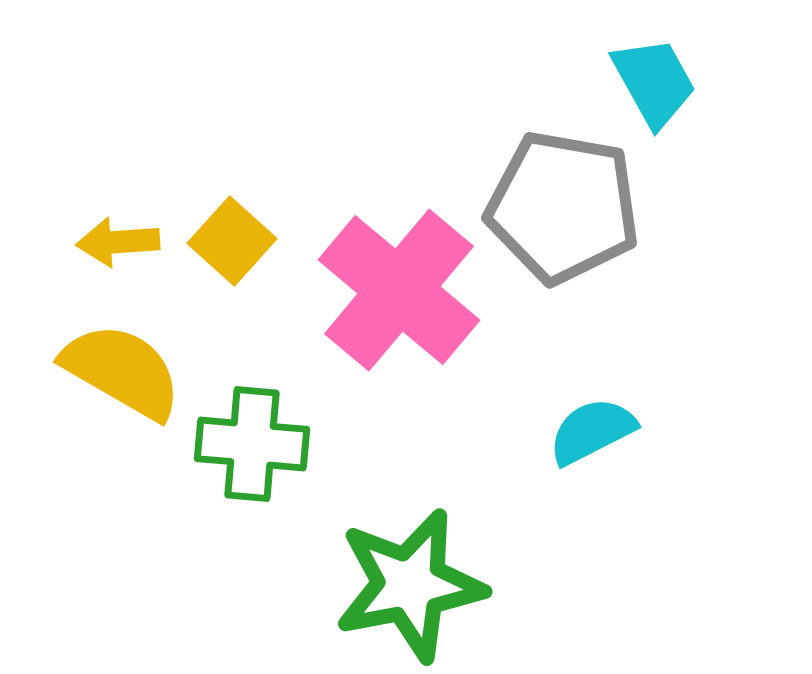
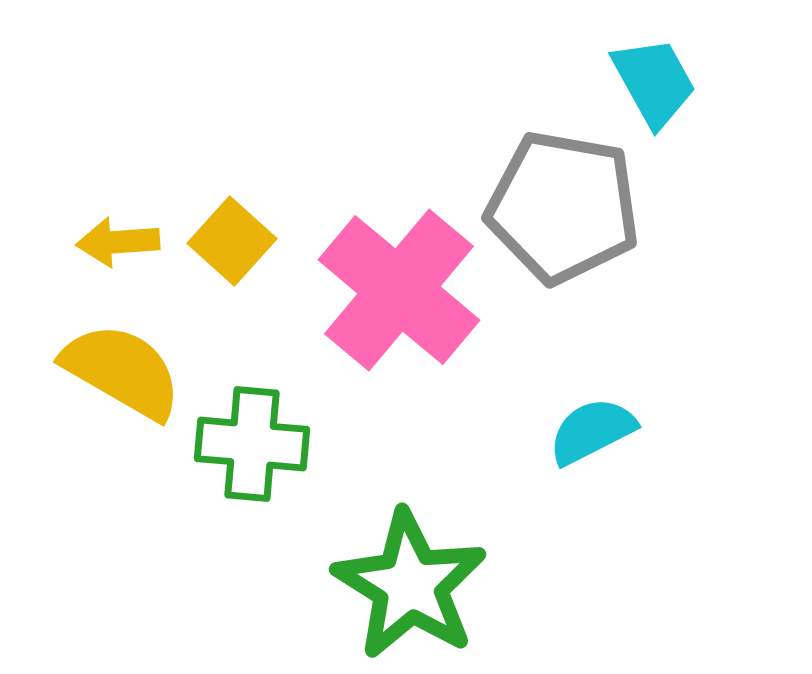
green star: rotated 29 degrees counterclockwise
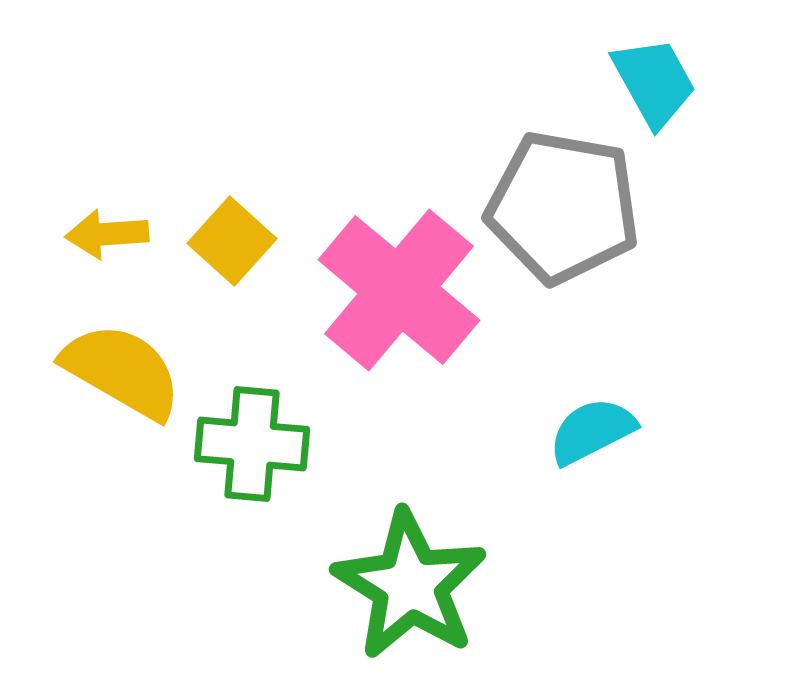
yellow arrow: moved 11 px left, 8 px up
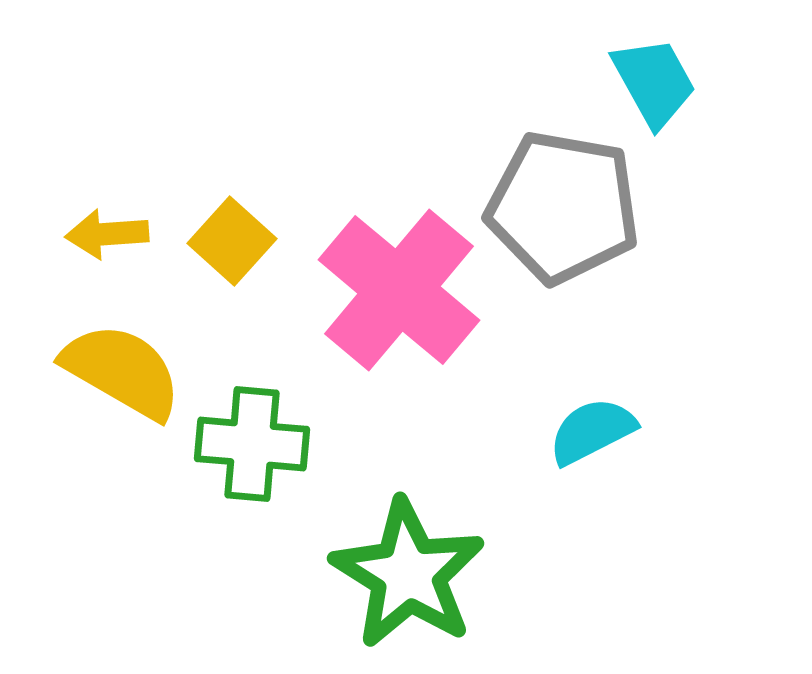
green star: moved 2 px left, 11 px up
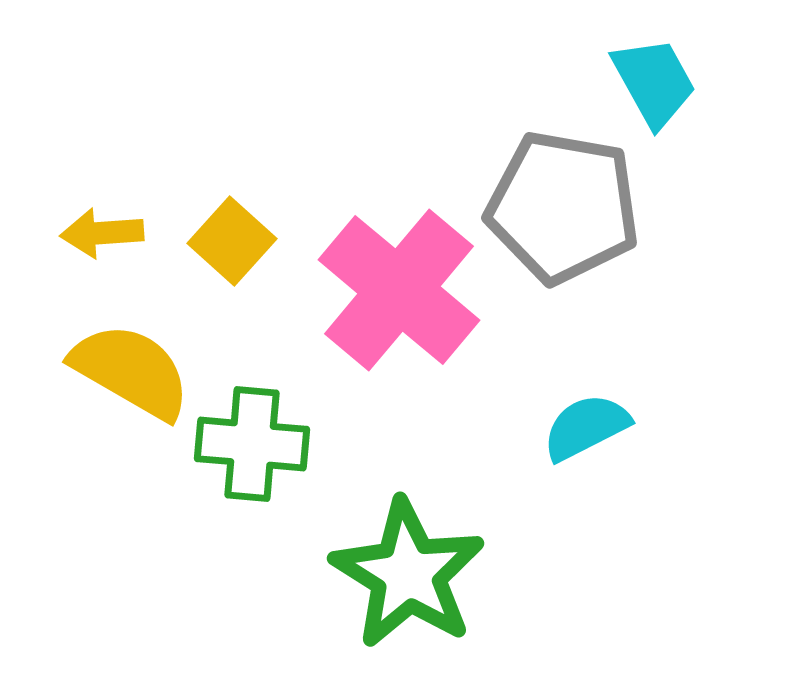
yellow arrow: moved 5 px left, 1 px up
yellow semicircle: moved 9 px right
cyan semicircle: moved 6 px left, 4 px up
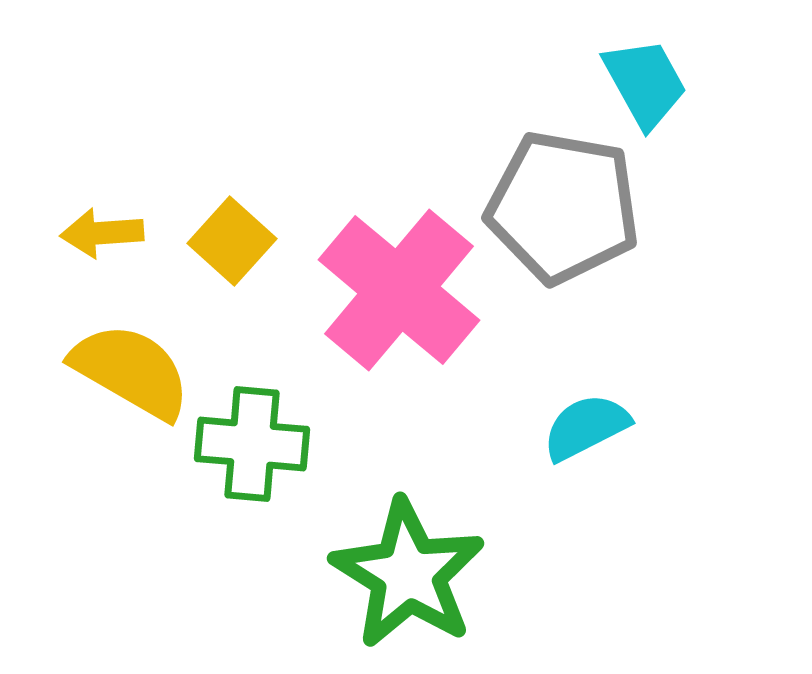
cyan trapezoid: moved 9 px left, 1 px down
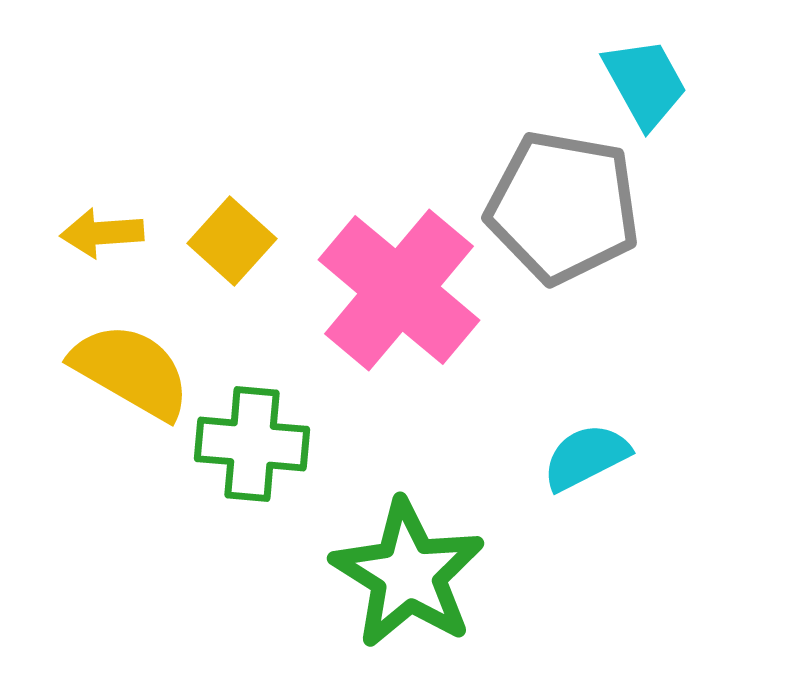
cyan semicircle: moved 30 px down
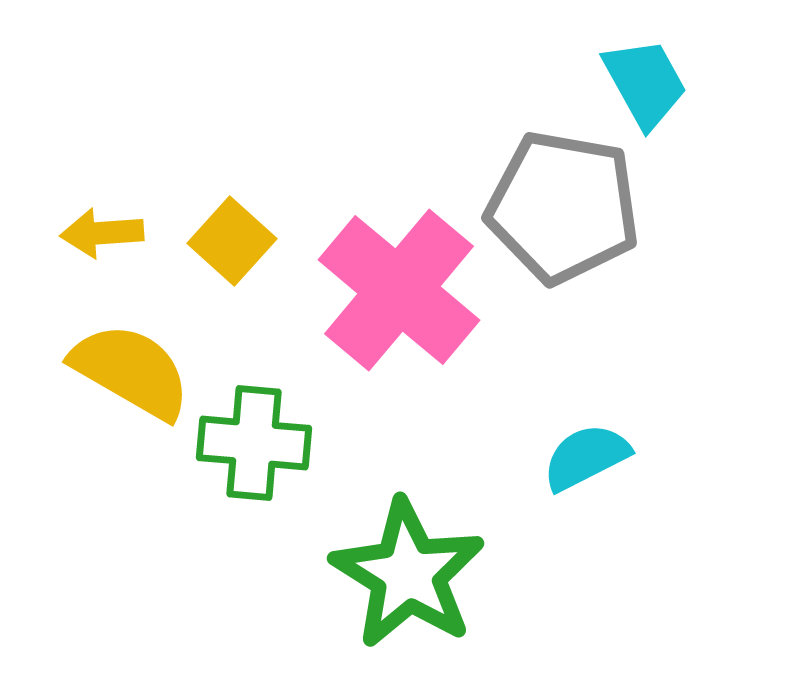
green cross: moved 2 px right, 1 px up
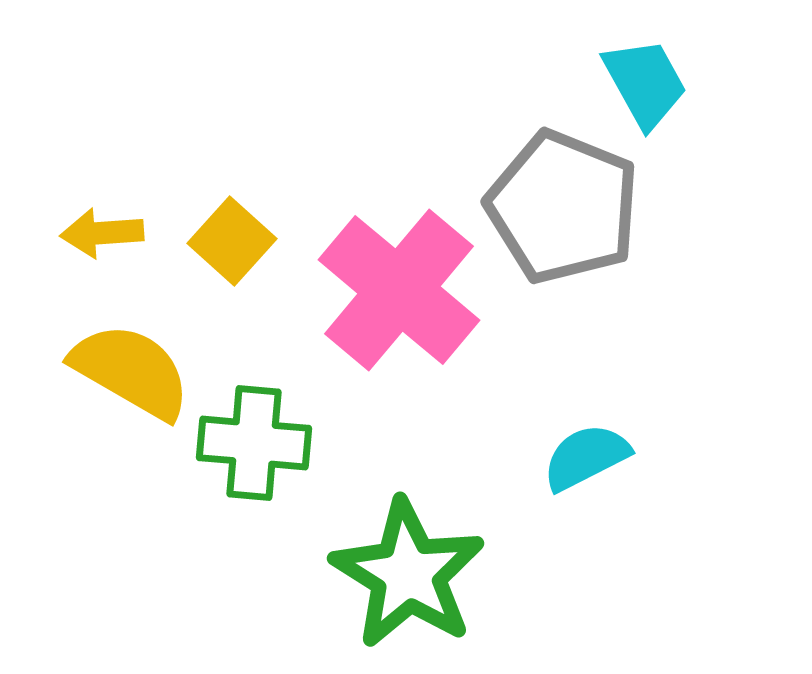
gray pentagon: rotated 12 degrees clockwise
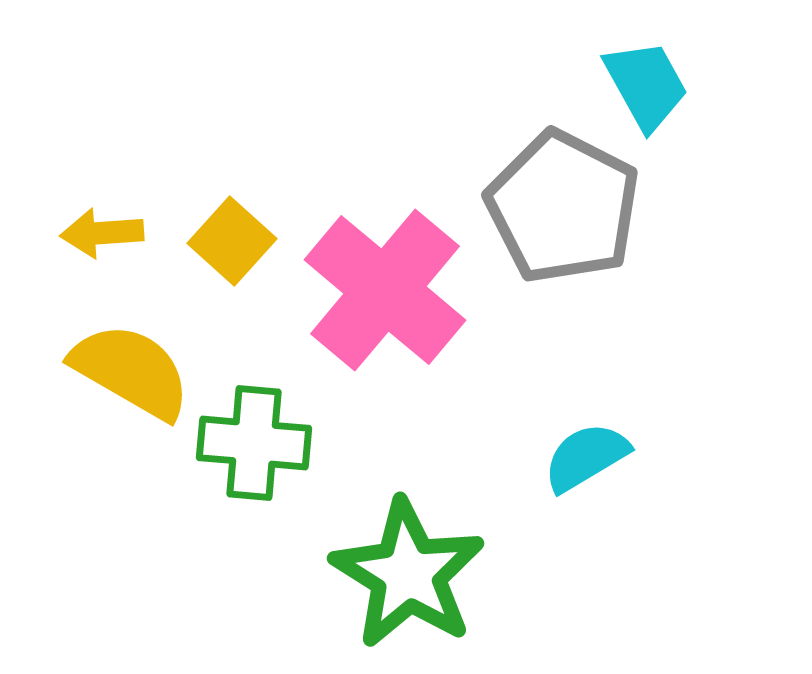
cyan trapezoid: moved 1 px right, 2 px down
gray pentagon: rotated 5 degrees clockwise
pink cross: moved 14 px left
cyan semicircle: rotated 4 degrees counterclockwise
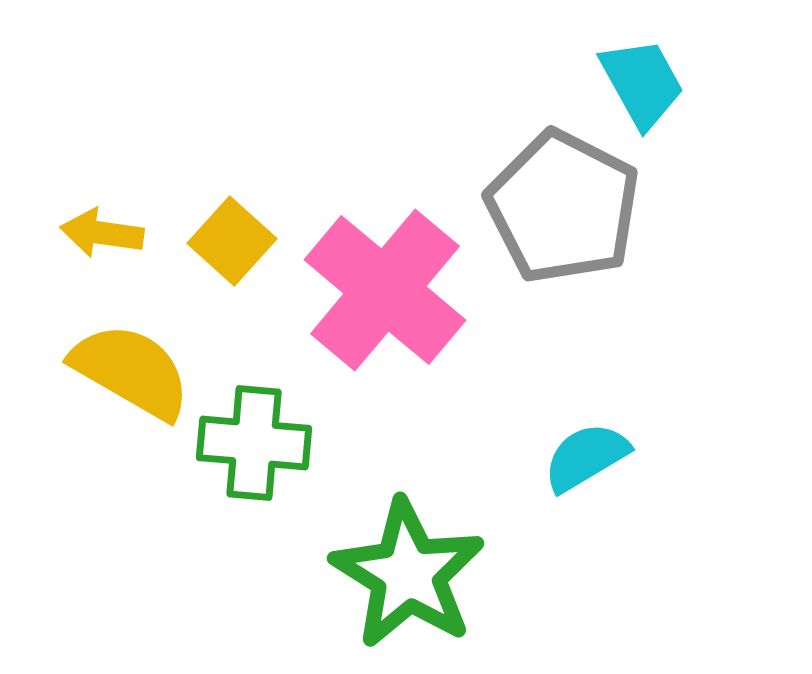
cyan trapezoid: moved 4 px left, 2 px up
yellow arrow: rotated 12 degrees clockwise
